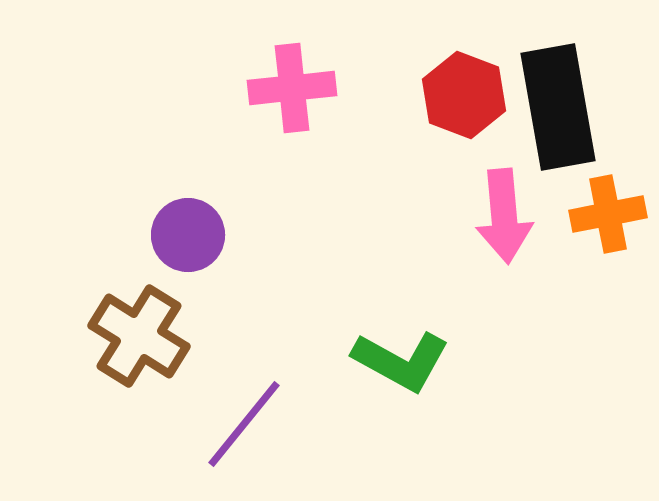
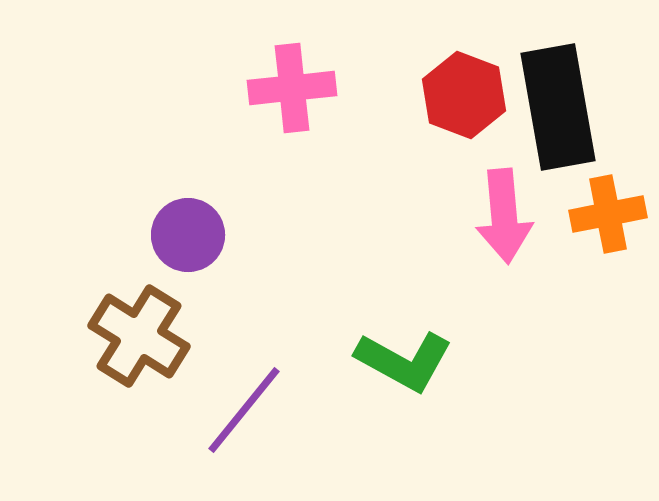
green L-shape: moved 3 px right
purple line: moved 14 px up
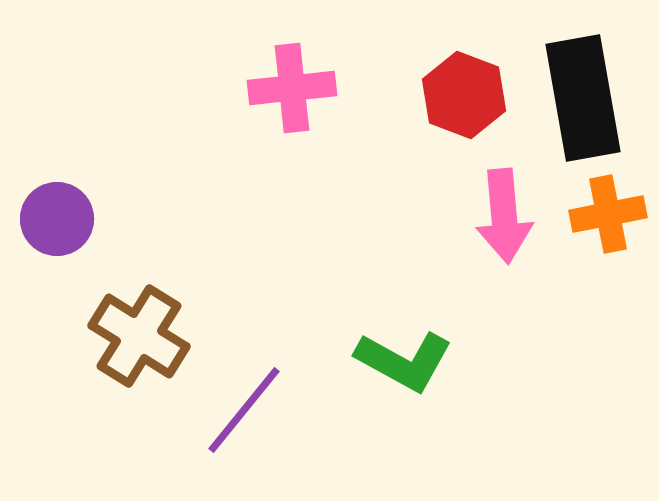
black rectangle: moved 25 px right, 9 px up
purple circle: moved 131 px left, 16 px up
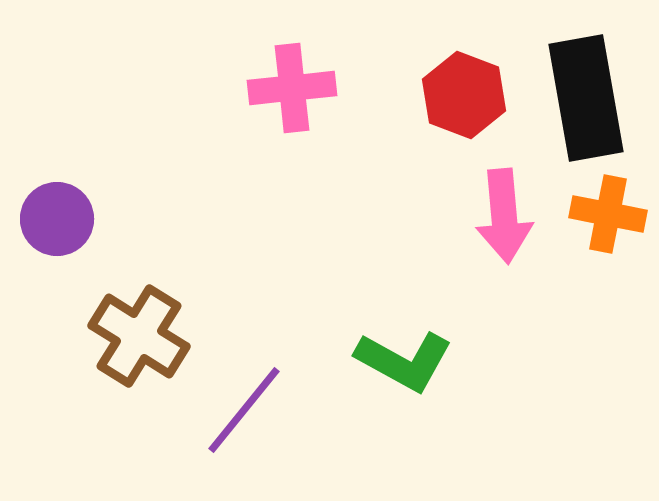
black rectangle: moved 3 px right
orange cross: rotated 22 degrees clockwise
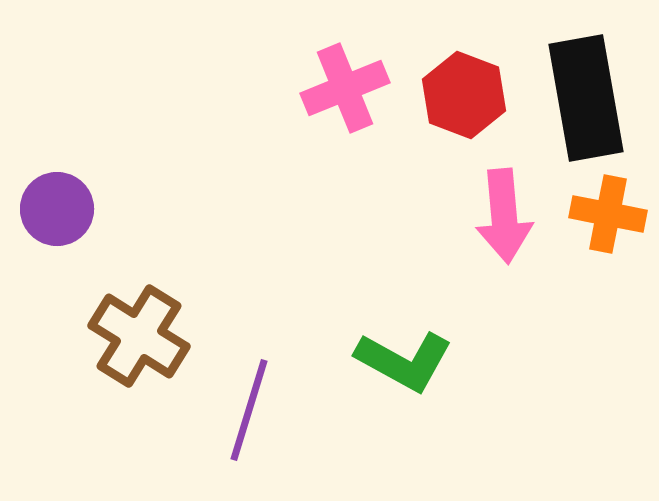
pink cross: moved 53 px right; rotated 16 degrees counterclockwise
purple circle: moved 10 px up
purple line: moved 5 px right; rotated 22 degrees counterclockwise
